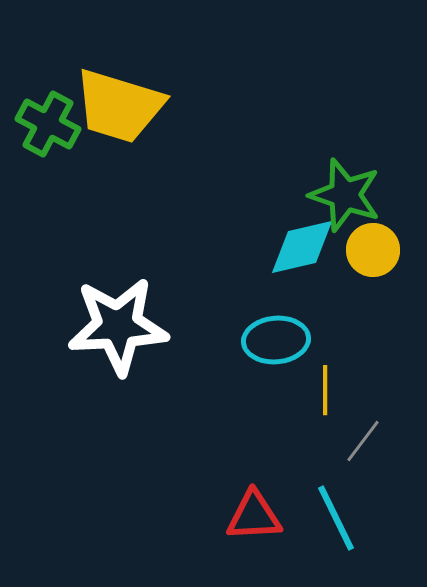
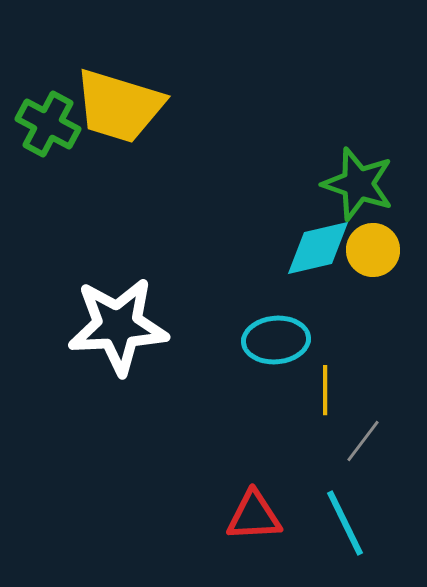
green star: moved 13 px right, 11 px up
cyan diamond: moved 16 px right, 1 px down
cyan line: moved 9 px right, 5 px down
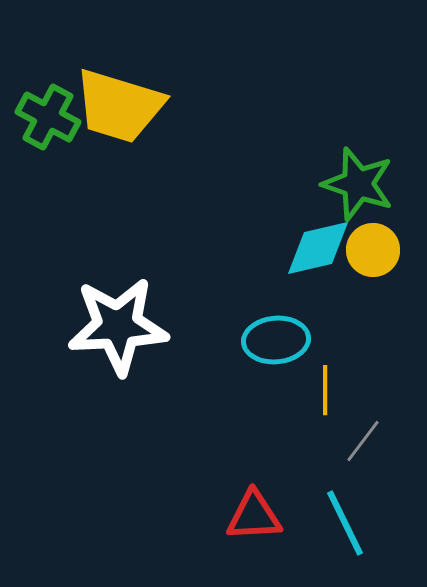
green cross: moved 7 px up
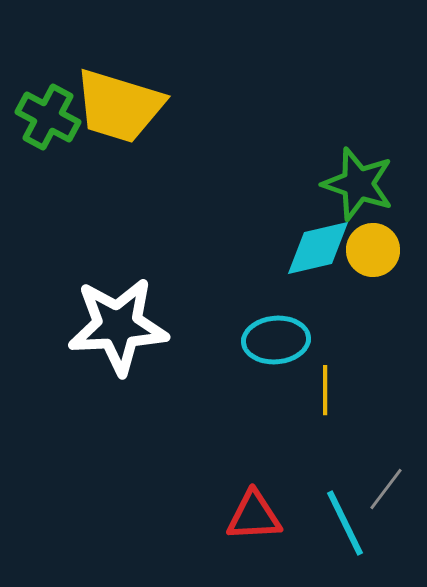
gray line: moved 23 px right, 48 px down
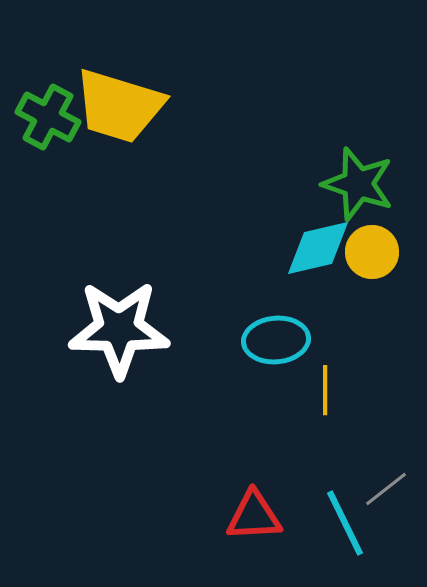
yellow circle: moved 1 px left, 2 px down
white star: moved 1 px right, 3 px down; rotated 4 degrees clockwise
gray line: rotated 15 degrees clockwise
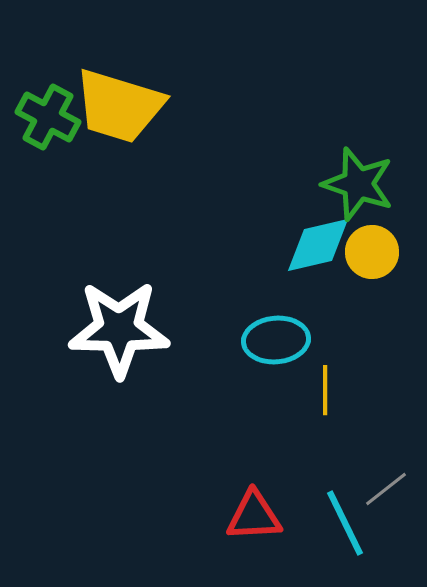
cyan diamond: moved 3 px up
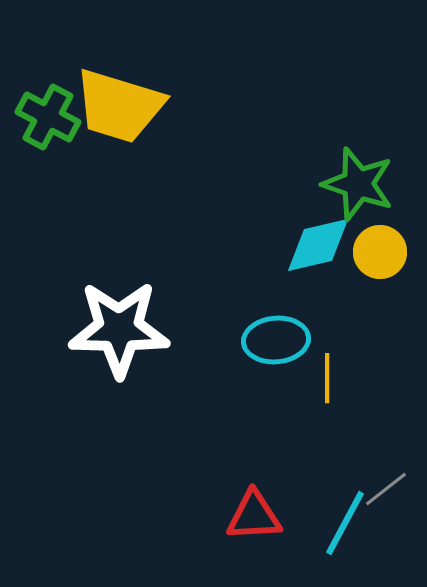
yellow circle: moved 8 px right
yellow line: moved 2 px right, 12 px up
cyan line: rotated 54 degrees clockwise
